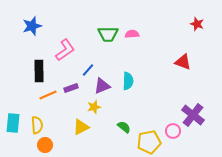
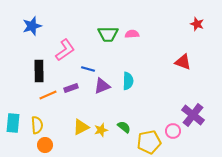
blue line: moved 1 px up; rotated 64 degrees clockwise
yellow star: moved 7 px right, 23 px down
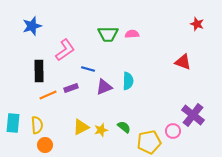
purple triangle: moved 2 px right, 1 px down
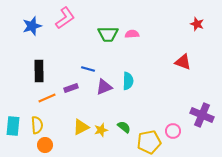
pink L-shape: moved 32 px up
orange line: moved 1 px left, 3 px down
purple cross: moved 9 px right; rotated 15 degrees counterclockwise
cyan rectangle: moved 3 px down
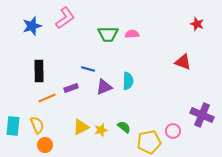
yellow semicircle: rotated 18 degrees counterclockwise
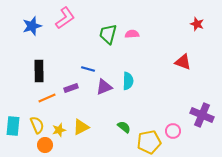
green trapezoid: rotated 105 degrees clockwise
yellow star: moved 42 px left
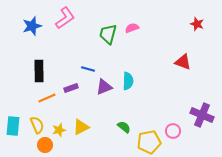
pink semicircle: moved 6 px up; rotated 16 degrees counterclockwise
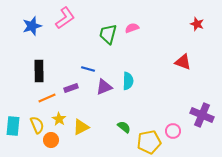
yellow star: moved 11 px up; rotated 24 degrees counterclockwise
orange circle: moved 6 px right, 5 px up
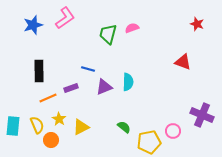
blue star: moved 1 px right, 1 px up
cyan semicircle: moved 1 px down
orange line: moved 1 px right
